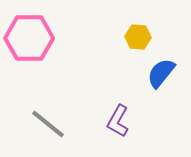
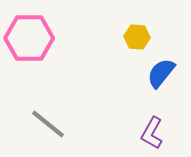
yellow hexagon: moved 1 px left
purple L-shape: moved 34 px right, 12 px down
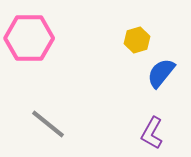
yellow hexagon: moved 3 px down; rotated 20 degrees counterclockwise
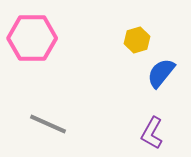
pink hexagon: moved 3 px right
gray line: rotated 15 degrees counterclockwise
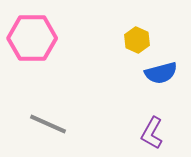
yellow hexagon: rotated 20 degrees counterclockwise
blue semicircle: rotated 144 degrees counterclockwise
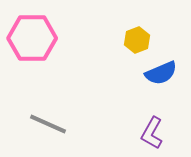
yellow hexagon: rotated 15 degrees clockwise
blue semicircle: rotated 8 degrees counterclockwise
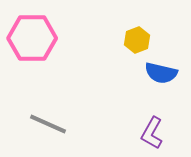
blue semicircle: rotated 36 degrees clockwise
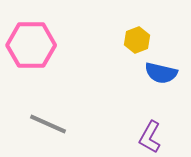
pink hexagon: moved 1 px left, 7 px down
purple L-shape: moved 2 px left, 4 px down
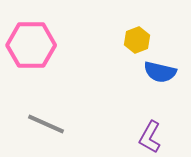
blue semicircle: moved 1 px left, 1 px up
gray line: moved 2 px left
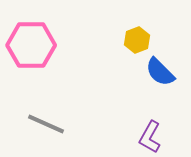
blue semicircle: rotated 32 degrees clockwise
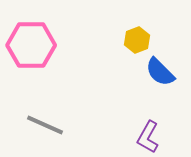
gray line: moved 1 px left, 1 px down
purple L-shape: moved 2 px left
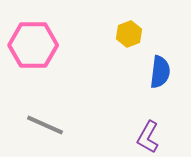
yellow hexagon: moved 8 px left, 6 px up
pink hexagon: moved 2 px right
blue semicircle: rotated 128 degrees counterclockwise
